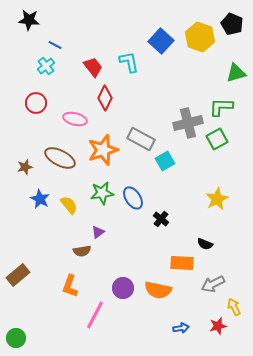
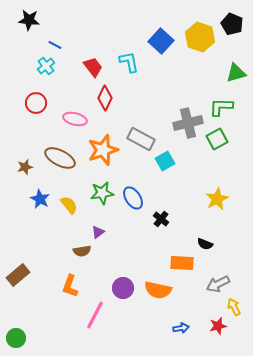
gray arrow: moved 5 px right
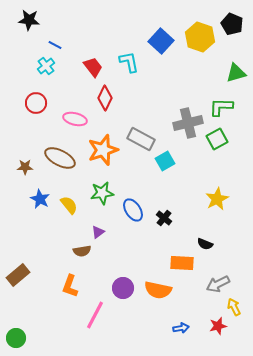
brown star: rotated 14 degrees clockwise
blue ellipse: moved 12 px down
black cross: moved 3 px right, 1 px up
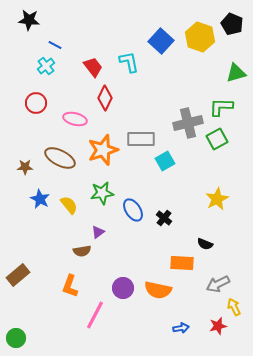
gray rectangle: rotated 28 degrees counterclockwise
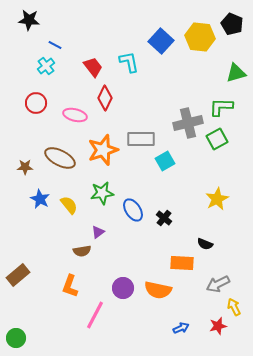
yellow hexagon: rotated 12 degrees counterclockwise
pink ellipse: moved 4 px up
blue arrow: rotated 14 degrees counterclockwise
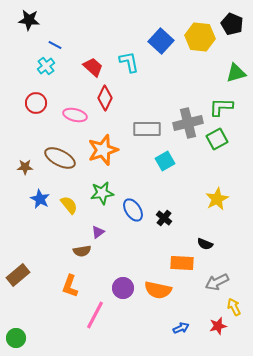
red trapezoid: rotated 10 degrees counterclockwise
gray rectangle: moved 6 px right, 10 px up
gray arrow: moved 1 px left, 2 px up
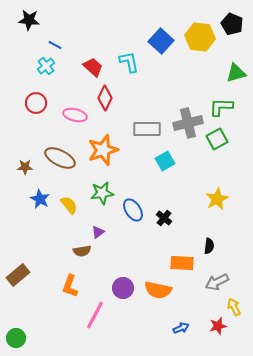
black semicircle: moved 4 px right, 2 px down; rotated 105 degrees counterclockwise
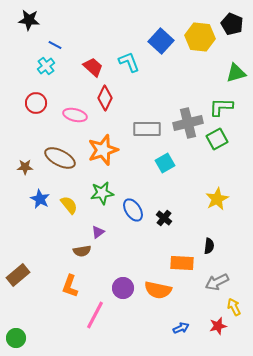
cyan L-shape: rotated 10 degrees counterclockwise
cyan square: moved 2 px down
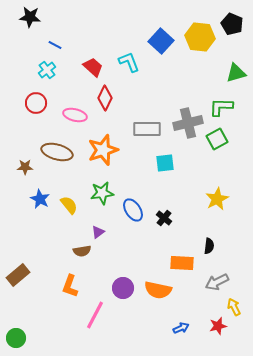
black star: moved 1 px right, 3 px up
cyan cross: moved 1 px right, 4 px down
brown ellipse: moved 3 px left, 6 px up; rotated 12 degrees counterclockwise
cyan square: rotated 24 degrees clockwise
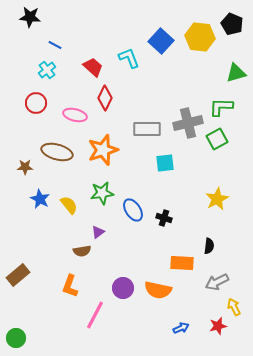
cyan L-shape: moved 4 px up
black cross: rotated 21 degrees counterclockwise
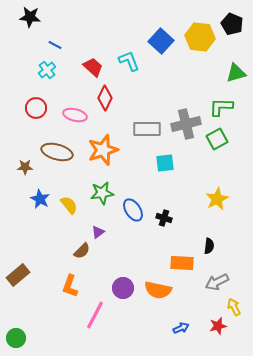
cyan L-shape: moved 3 px down
red circle: moved 5 px down
gray cross: moved 2 px left, 1 px down
brown semicircle: rotated 36 degrees counterclockwise
